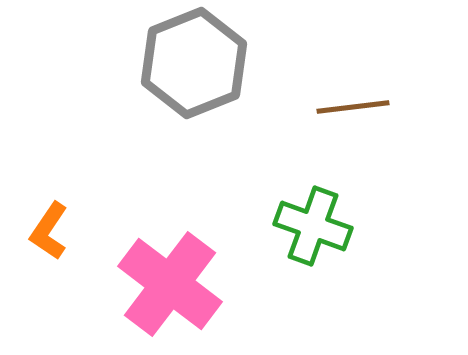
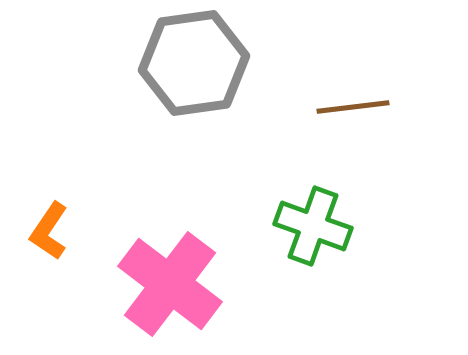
gray hexagon: rotated 14 degrees clockwise
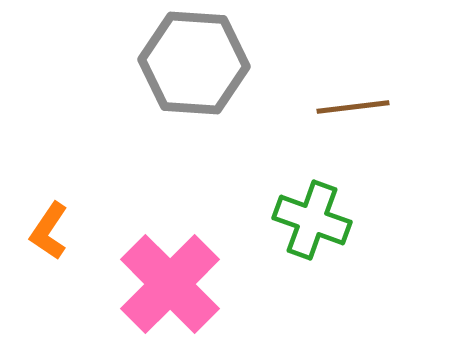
gray hexagon: rotated 12 degrees clockwise
green cross: moved 1 px left, 6 px up
pink cross: rotated 8 degrees clockwise
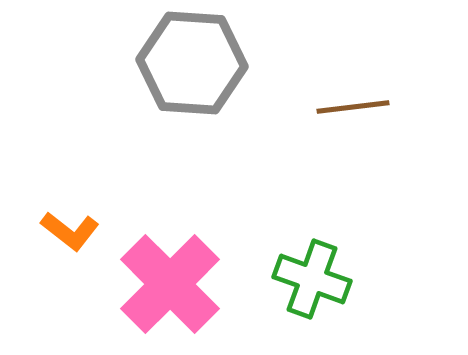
gray hexagon: moved 2 px left
green cross: moved 59 px down
orange L-shape: moved 21 px right; rotated 86 degrees counterclockwise
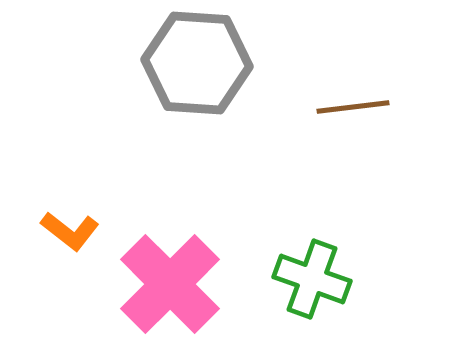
gray hexagon: moved 5 px right
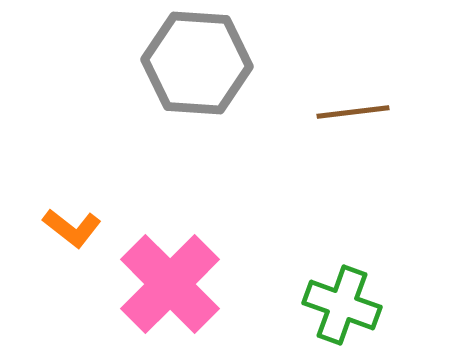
brown line: moved 5 px down
orange L-shape: moved 2 px right, 3 px up
green cross: moved 30 px right, 26 px down
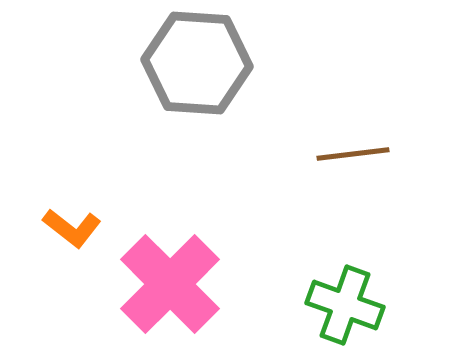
brown line: moved 42 px down
green cross: moved 3 px right
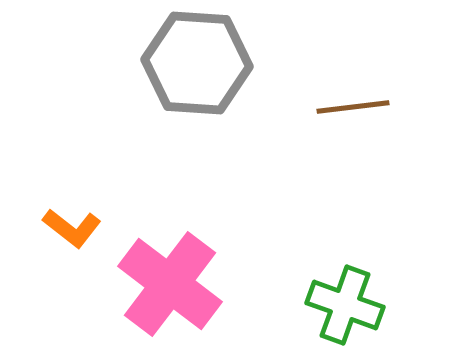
brown line: moved 47 px up
pink cross: rotated 8 degrees counterclockwise
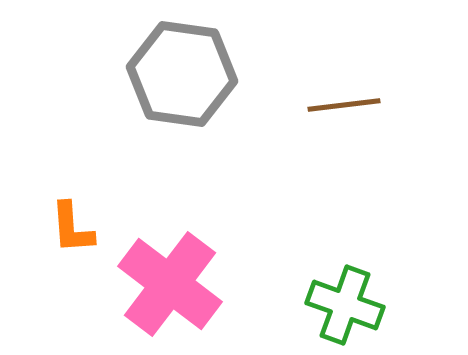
gray hexagon: moved 15 px left, 11 px down; rotated 4 degrees clockwise
brown line: moved 9 px left, 2 px up
orange L-shape: rotated 48 degrees clockwise
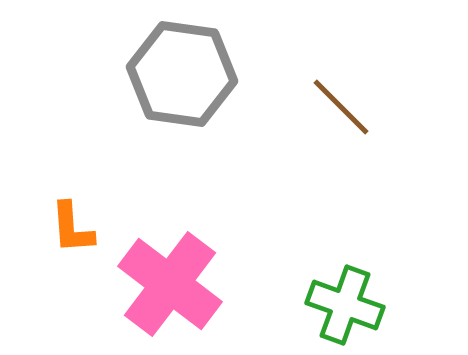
brown line: moved 3 px left, 2 px down; rotated 52 degrees clockwise
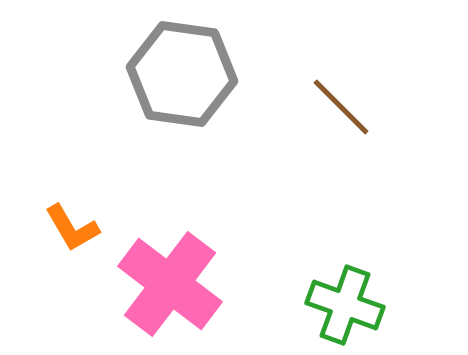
orange L-shape: rotated 26 degrees counterclockwise
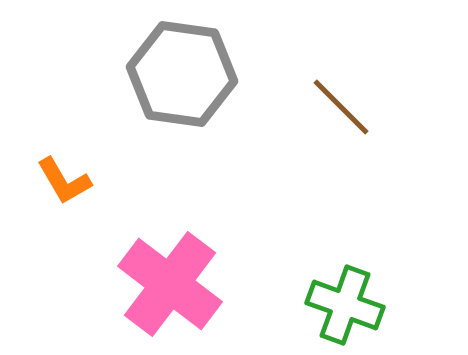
orange L-shape: moved 8 px left, 47 px up
